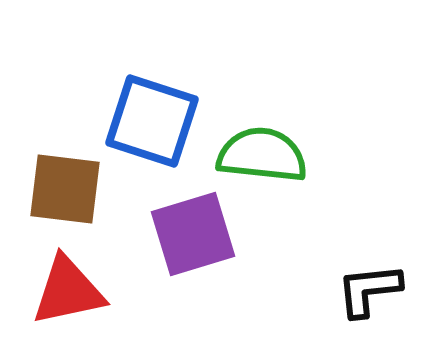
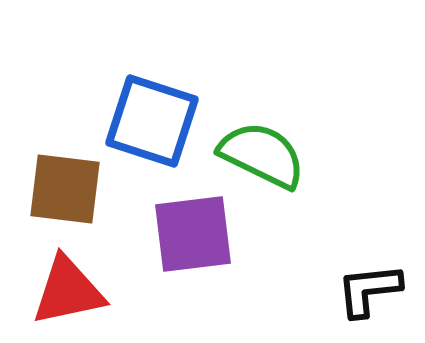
green semicircle: rotated 20 degrees clockwise
purple square: rotated 10 degrees clockwise
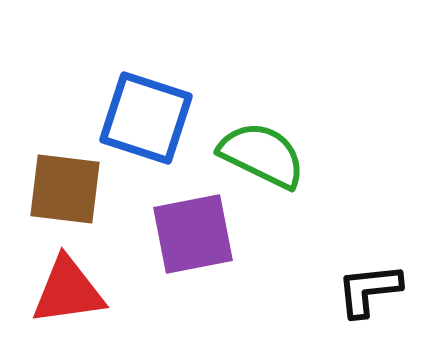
blue square: moved 6 px left, 3 px up
purple square: rotated 4 degrees counterclockwise
red triangle: rotated 4 degrees clockwise
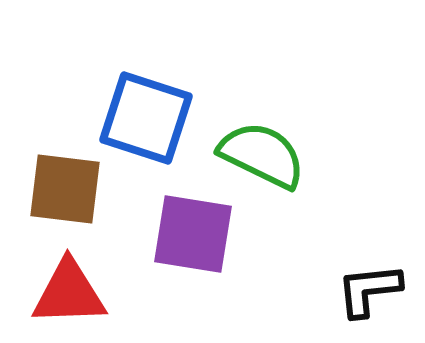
purple square: rotated 20 degrees clockwise
red triangle: moved 1 px right, 2 px down; rotated 6 degrees clockwise
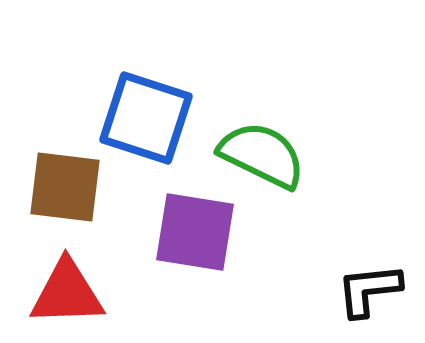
brown square: moved 2 px up
purple square: moved 2 px right, 2 px up
red triangle: moved 2 px left
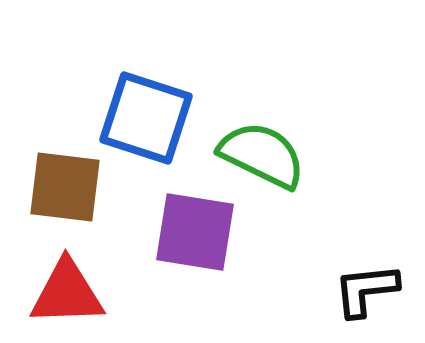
black L-shape: moved 3 px left
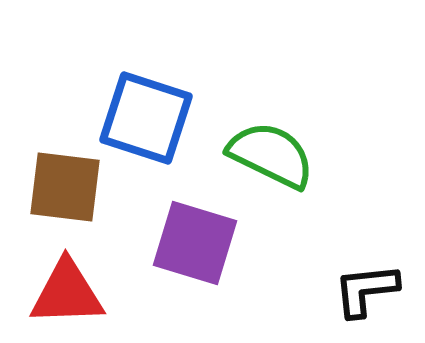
green semicircle: moved 9 px right
purple square: moved 11 px down; rotated 8 degrees clockwise
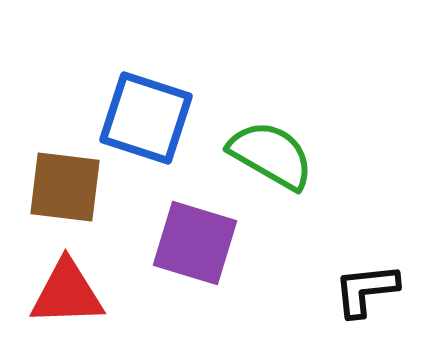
green semicircle: rotated 4 degrees clockwise
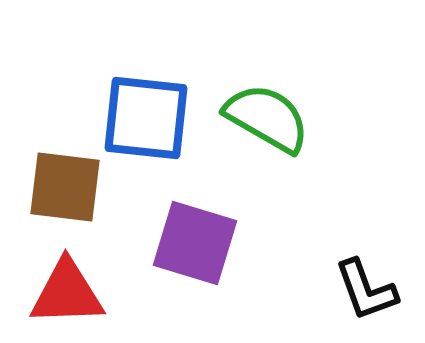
blue square: rotated 12 degrees counterclockwise
green semicircle: moved 4 px left, 37 px up
black L-shape: rotated 104 degrees counterclockwise
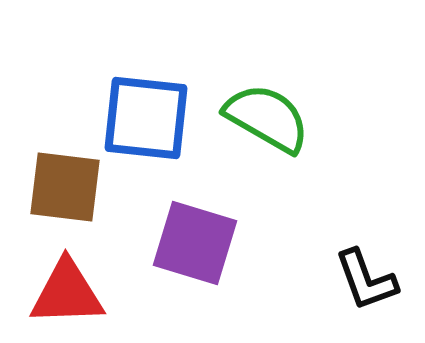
black L-shape: moved 10 px up
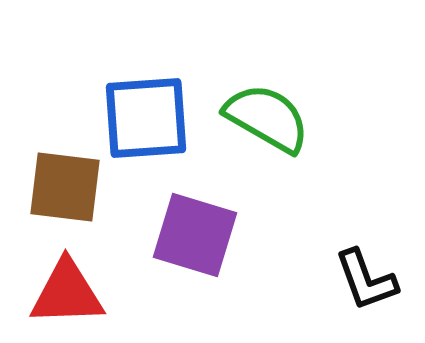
blue square: rotated 10 degrees counterclockwise
purple square: moved 8 px up
